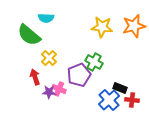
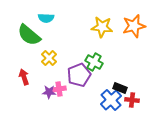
red arrow: moved 11 px left
pink cross: rotated 32 degrees counterclockwise
blue cross: moved 2 px right
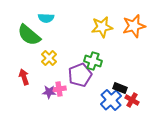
yellow star: rotated 15 degrees counterclockwise
green cross: moved 1 px left, 1 px up; rotated 12 degrees counterclockwise
purple pentagon: moved 1 px right
red cross: rotated 24 degrees clockwise
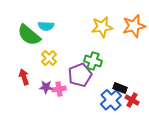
cyan semicircle: moved 8 px down
purple star: moved 3 px left, 5 px up
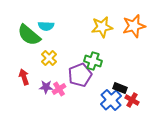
pink cross: rotated 24 degrees counterclockwise
